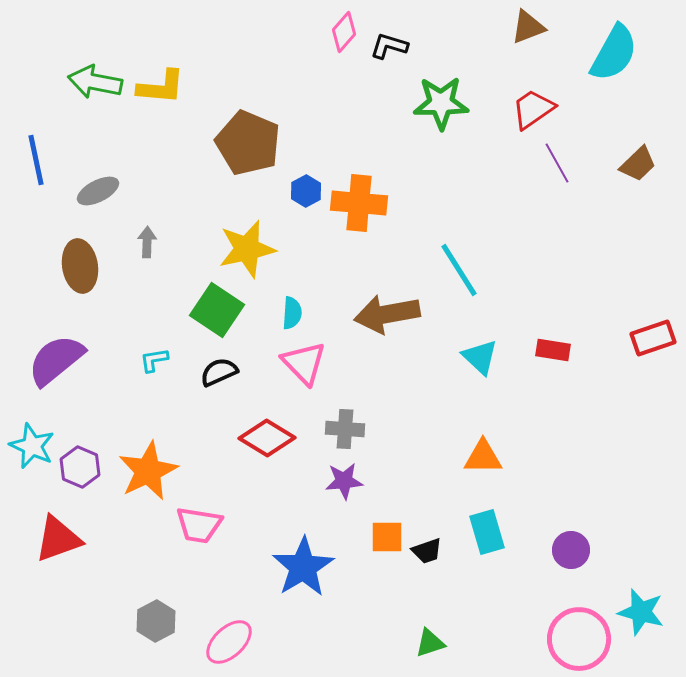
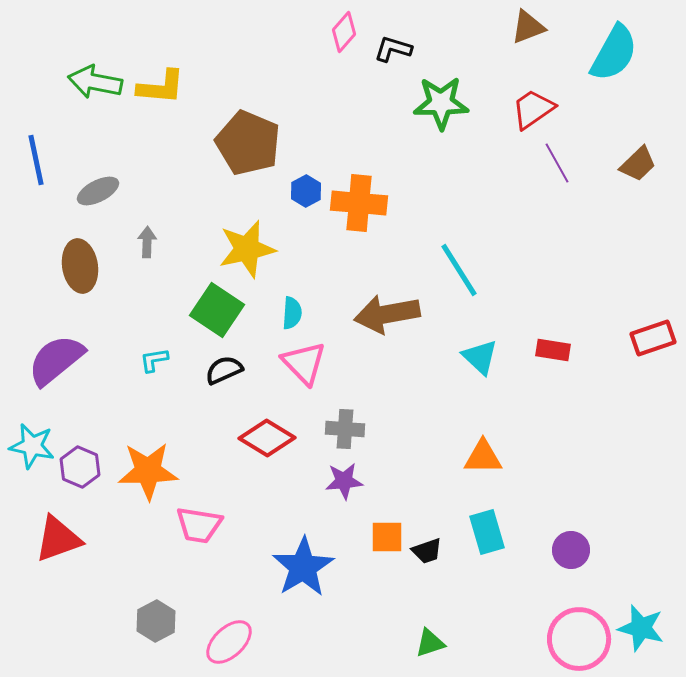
black L-shape at (389, 46): moved 4 px right, 3 px down
black semicircle at (219, 372): moved 5 px right, 2 px up
cyan star at (32, 446): rotated 12 degrees counterclockwise
orange star at (148, 471): rotated 24 degrees clockwise
cyan star at (641, 612): moved 16 px down
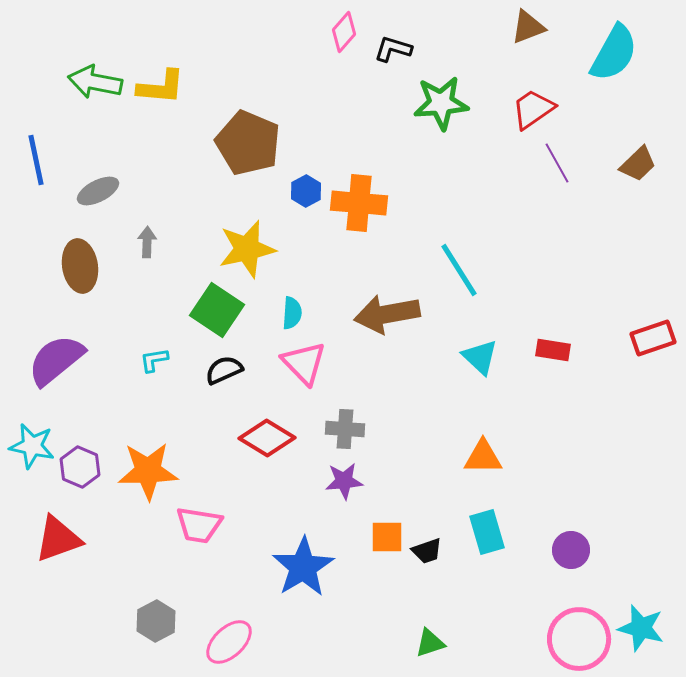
green star at (441, 103): rotated 4 degrees counterclockwise
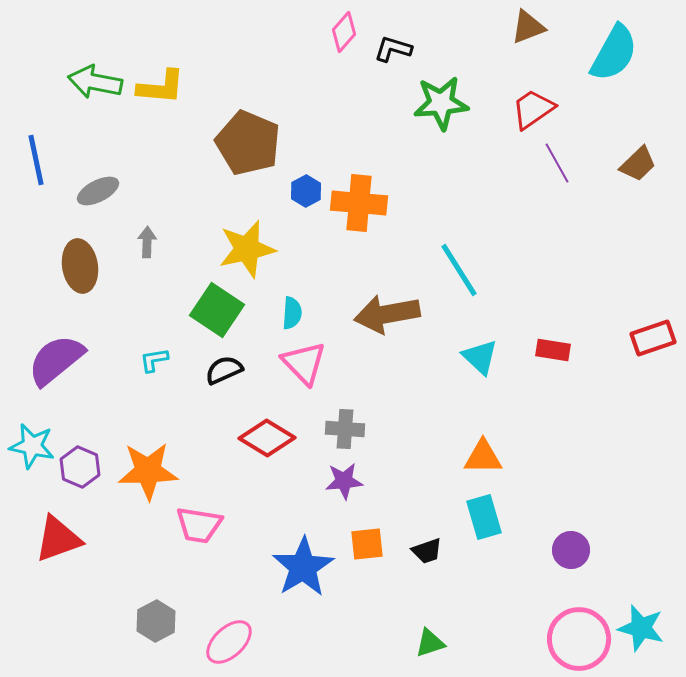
cyan rectangle at (487, 532): moved 3 px left, 15 px up
orange square at (387, 537): moved 20 px left, 7 px down; rotated 6 degrees counterclockwise
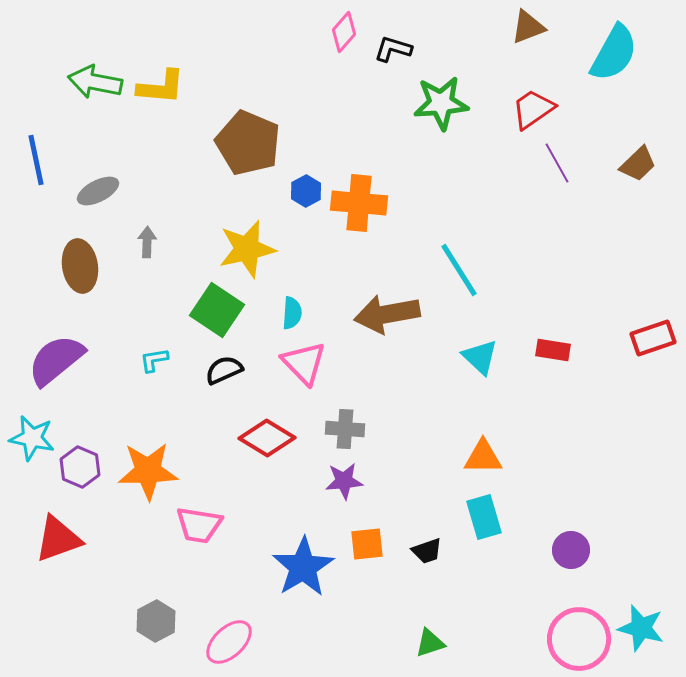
cyan star at (32, 446): moved 8 px up
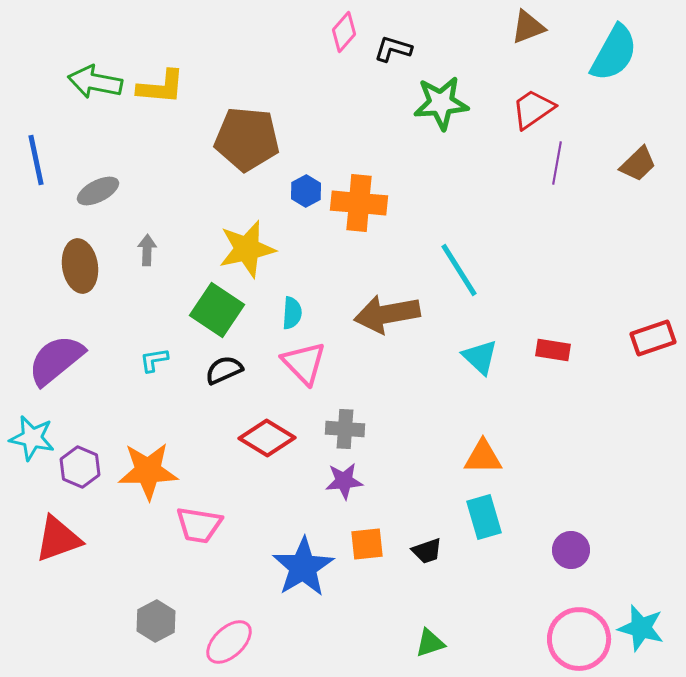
brown pentagon at (248, 143): moved 1 px left, 4 px up; rotated 18 degrees counterclockwise
purple line at (557, 163): rotated 39 degrees clockwise
gray arrow at (147, 242): moved 8 px down
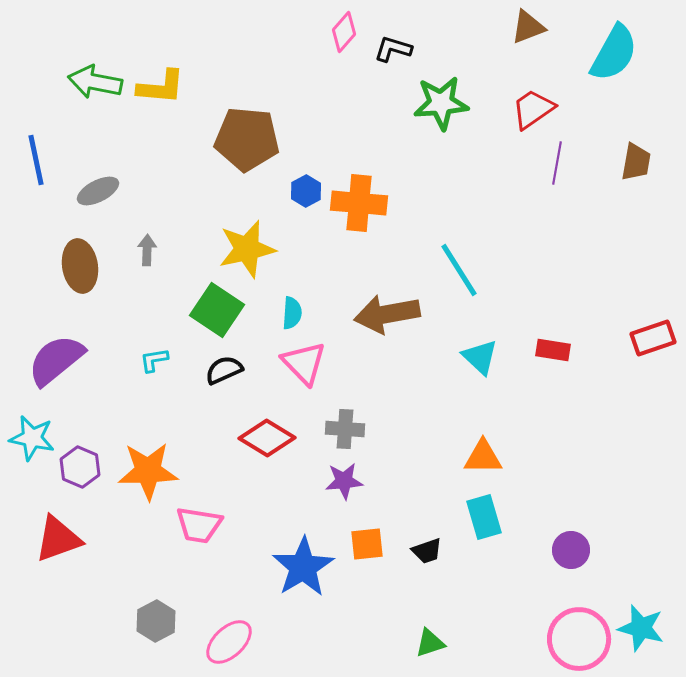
brown trapezoid at (638, 164): moved 2 px left, 2 px up; rotated 36 degrees counterclockwise
